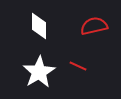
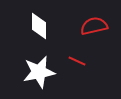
red line: moved 1 px left, 5 px up
white star: rotated 20 degrees clockwise
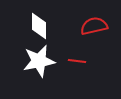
red line: rotated 18 degrees counterclockwise
white star: moved 11 px up
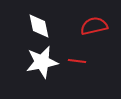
white diamond: rotated 12 degrees counterclockwise
white star: moved 3 px right, 1 px down
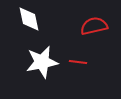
white diamond: moved 10 px left, 7 px up
red line: moved 1 px right, 1 px down
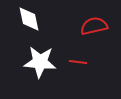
white star: moved 2 px left; rotated 16 degrees clockwise
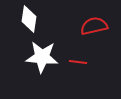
white diamond: rotated 20 degrees clockwise
white star: moved 2 px right, 5 px up
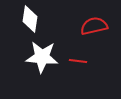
white diamond: moved 1 px right
red line: moved 1 px up
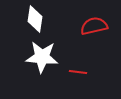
white diamond: moved 5 px right
red line: moved 11 px down
